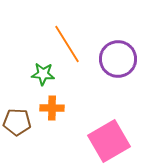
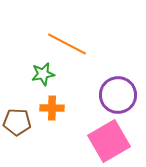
orange line: rotated 30 degrees counterclockwise
purple circle: moved 36 px down
green star: rotated 15 degrees counterclockwise
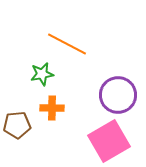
green star: moved 1 px left
brown pentagon: moved 3 px down; rotated 8 degrees counterclockwise
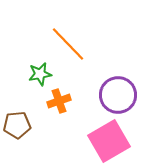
orange line: moved 1 px right; rotated 18 degrees clockwise
green star: moved 2 px left
orange cross: moved 7 px right, 7 px up; rotated 20 degrees counterclockwise
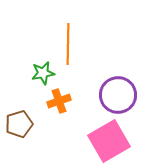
orange line: rotated 45 degrees clockwise
green star: moved 3 px right, 1 px up
brown pentagon: moved 2 px right, 1 px up; rotated 12 degrees counterclockwise
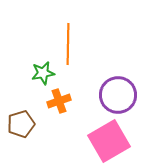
brown pentagon: moved 2 px right
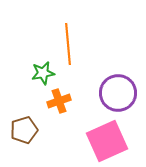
orange line: rotated 6 degrees counterclockwise
purple circle: moved 2 px up
brown pentagon: moved 3 px right, 6 px down
pink square: moved 2 px left; rotated 6 degrees clockwise
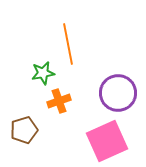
orange line: rotated 6 degrees counterclockwise
